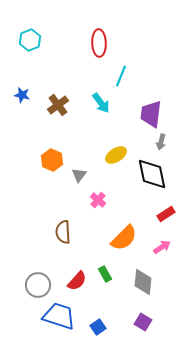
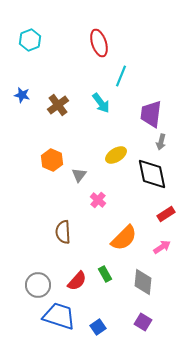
red ellipse: rotated 16 degrees counterclockwise
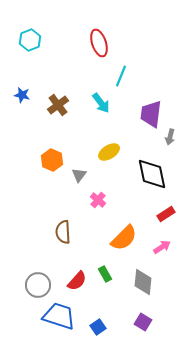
gray arrow: moved 9 px right, 5 px up
yellow ellipse: moved 7 px left, 3 px up
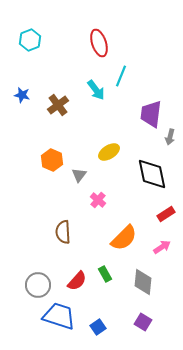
cyan arrow: moved 5 px left, 13 px up
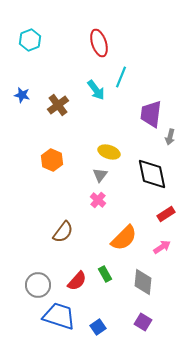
cyan line: moved 1 px down
yellow ellipse: rotated 50 degrees clockwise
gray triangle: moved 21 px right
brown semicircle: rotated 140 degrees counterclockwise
